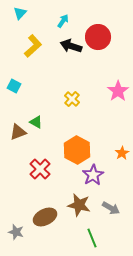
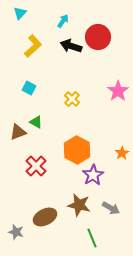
cyan square: moved 15 px right, 2 px down
red cross: moved 4 px left, 3 px up
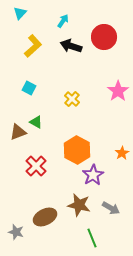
red circle: moved 6 px right
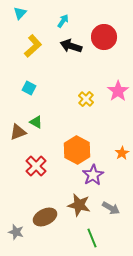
yellow cross: moved 14 px right
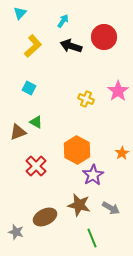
yellow cross: rotated 21 degrees counterclockwise
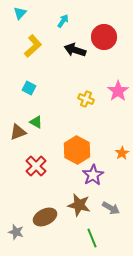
black arrow: moved 4 px right, 4 px down
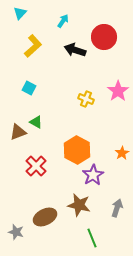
gray arrow: moved 6 px right; rotated 102 degrees counterclockwise
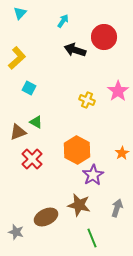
yellow L-shape: moved 16 px left, 12 px down
yellow cross: moved 1 px right, 1 px down
red cross: moved 4 px left, 7 px up
brown ellipse: moved 1 px right
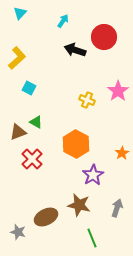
orange hexagon: moved 1 px left, 6 px up
gray star: moved 2 px right
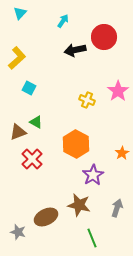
black arrow: rotated 30 degrees counterclockwise
